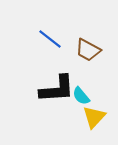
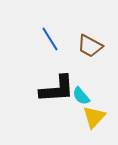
blue line: rotated 20 degrees clockwise
brown trapezoid: moved 2 px right, 4 px up
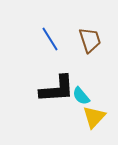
brown trapezoid: moved 6 px up; rotated 136 degrees counterclockwise
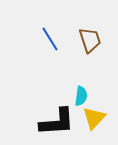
black L-shape: moved 33 px down
cyan semicircle: rotated 132 degrees counterclockwise
yellow triangle: moved 1 px down
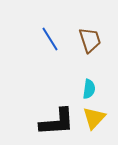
cyan semicircle: moved 8 px right, 7 px up
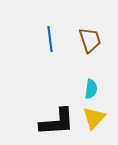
blue line: rotated 25 degrees clockwise
cyan semicircle: moved 2 px right
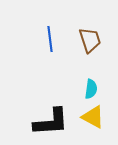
yellow triangle: moved 1 px left, 1 px up; rotated 45 degrees counterclockwise
black L-shape: moved 6 px left
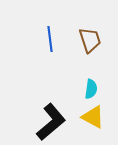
black L-shape: rotated 36 degrees counterclockwise
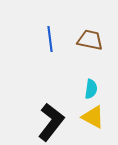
brown trapezoid: rotated 60 degrees counterclockwise
black L-shape: rotated 12 degrees counterclockwise
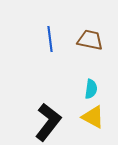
black L-shape: moved 3 px left
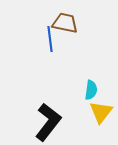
brown trapezoid: moved 25 px left, 17 px up
cyan semicircle: moved 1 px down
yellow triangle: moved 8 px right, 5 px up; rotated 40 degrees clockwise
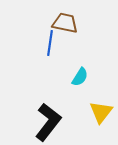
blue line: moved 4 px down; rotated 15 degrees clockwise
cyan semicircle: moved 11 px left, 13 px up; rotated 24 degrees clockwise
